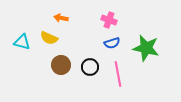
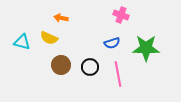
pink cross: moved 12 px right, 5 px up
green star: rotated 12 degrees counterclockwise
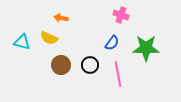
blue semicircle: rotated 35 degrees counterclockwise
black circle: moved 2 px up
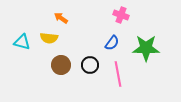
orange arrow: rotated 24 degrees clockwise
yellow semicircle: rotated 18 degrees counterclockwise
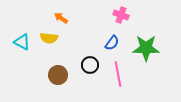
cyan triangle: rotated 12 degrees clockwise
brown circle: moved 3 px left, 10 px down
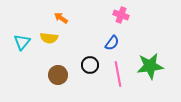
cyan triangle: rotated 42 degrees clockwise
green star: moved 4 px right, 18 px down; rotated 8 degrees counterclockwise
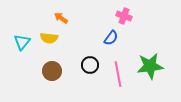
pink cross: moved 3 px right, 1 px down
blue semicircle: moved 1 px left, 5 px up
brown circle: moved 6 px left, 4 px up
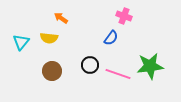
cyan triangle: moved 1 px left
pink line: rotated 60 degrees counterclockwise
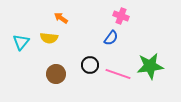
pink cross: moved 3 px left
brown circle: moved 4 px right, 3 px down
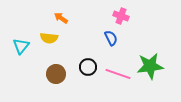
blue semicircle: rotated 63 degrees counterclockwise
cyan triangle: moved 4 px down
black circle: moved 2 px left, 2 px down
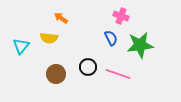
green star: moved 10 px left, 21 px up
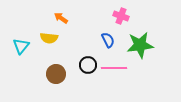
blue semicircle: moved 3 px left, 2 px down
black circle: moved 2 px up
pink line: moved 4 px left, 6 px up; rotated 20 degrees counterclockwise
